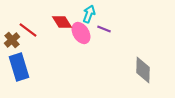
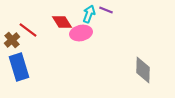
purple line: moved 2 px right, 19 px up
pink ellipse: rotated 70 degrees counterclockwise
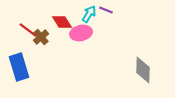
cyan arrow: rotated 12 degrees clockwise
brown cross: moved 29 px right, 3 px up
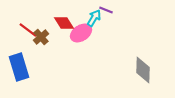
cyan arrow: moved 5 px right, 4 px down
red diamond: moved 2 px right, 1 px down
pink ellipse: rotated 20 degrees counterclockwise
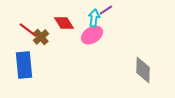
purple line: rotated 56 degrees counterclockwise
cyan arrow: rotated 24 degrees counterclockwise
pink ellipse: moved 11 px right, 2 px down
blue rectangle: moved 5 px right, 2 px up; rotated 12 degrees clockwise
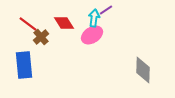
red line: moved 6 px up
